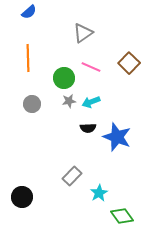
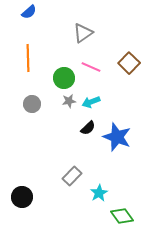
black semicircle: rotated 42 degrees counterclockwise
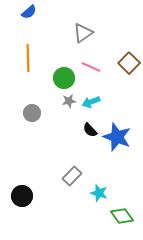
gray circle: moved 9 px down
black semicircle: moved 2 px right, 2 px down; rotated 91 degrees clockwise
cyan star: rotated 24 degrees counterclockwise
black circle: moved 1 px up
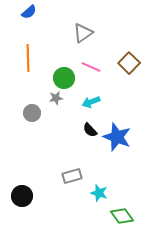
gray star: moved 13 px left, 3 px up
gray rectangle: rotated 30 degrees clockwise
